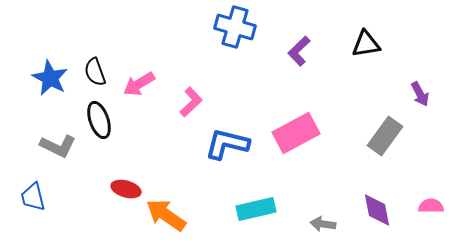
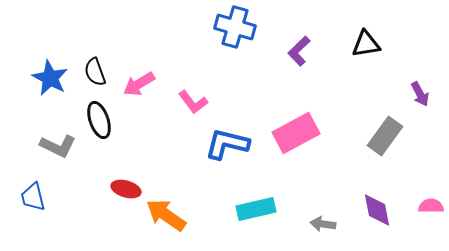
pink L-shape: moved 2 px right; rotated 96 degrees clockwise
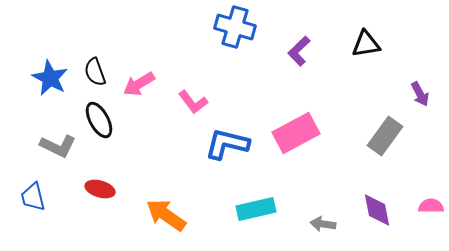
black ellipse: rotated 9 degrees counterclockwise
red ellipse: moved 26 px left
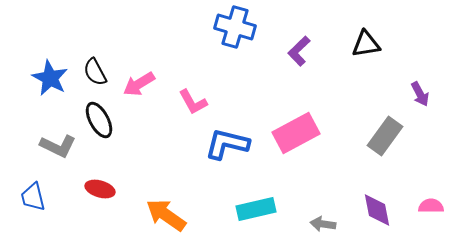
black semicircle: rotated 8 degrees counterclockwise
pink L-shape: rotated 8 degrees clockwise
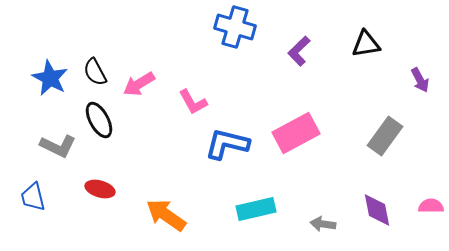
purple arrow: moved 14 px up
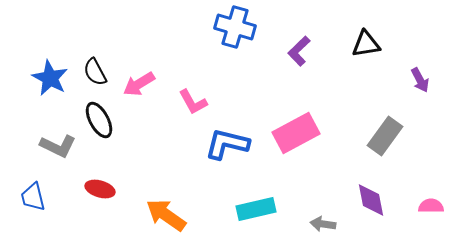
purple diamond: moved 6 px left, 10 px up
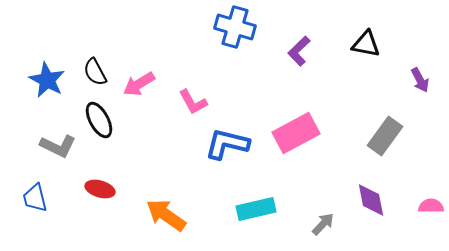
black triangle: rotated 20 degrees clockwise
blue star: moved 3 px left, 2 px down
blue trapezoid: moved 2 px right, 1 px down
gray arrow: rotated 125 degrees clockwise
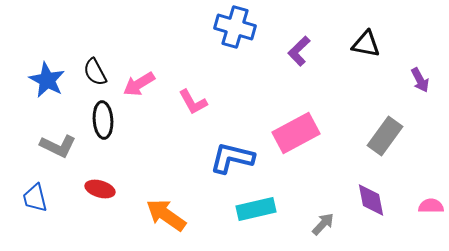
black ellipse: moved 4 px right; rotated 24 degrees clockwise
blue L-shape: moved 5 px right, 14 px down
